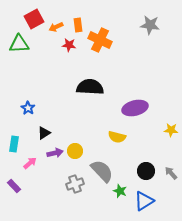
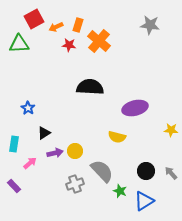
orange rectangle: rotated 24 degrees clockwise
orange cross: moved 1 px left, 1 px down; rotated 15 degrees clockwise
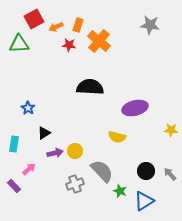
pink arrow: moved 1 px left, 6 px down
gray arrow: moved 1 px left, 1 px down
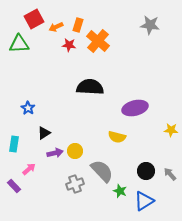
orange cross: moved 1 px left
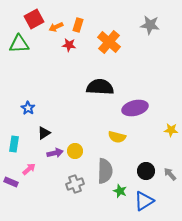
orange cross: moved 11 px right, 1 px down
black semicircle: moved 10 px right
gray semicircle: moved 3 px right; rotated 45 degrees clockwise
purple rectangle: moved 3 px left, 4 px up; rotated 24 degrees counterclockwise
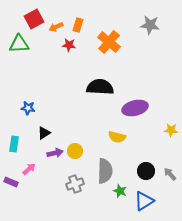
blue star: rotated 24 degrees counterclockwise
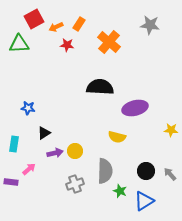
orange rectangle: moved 1 px right, 1 px up; rotated 16 degrees clockwise
red star: moved 2 px left
purple rectangle: rotated 16 degrees counterclockwise
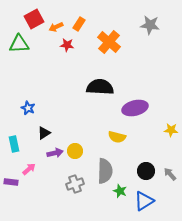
blue star: rotated 16 degrees clockwise
cyan rectangle: rotated 21 degrees counterclockwise
